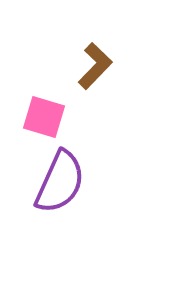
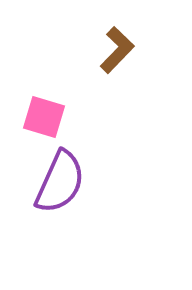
brown L-shape: moved 22 px right, 16 px up
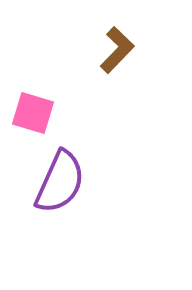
pink square: moved 11 px left, 4 px up
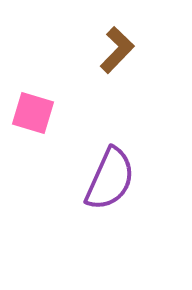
purple semicircle: moved 50 px right, 3 px up
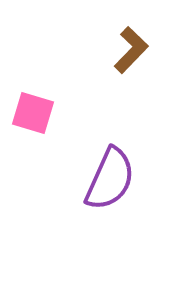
brown L-shape: moved 14 px right
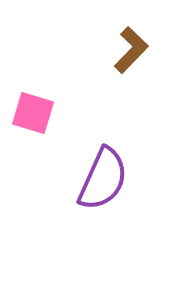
purple semicircle: moved 7 px left
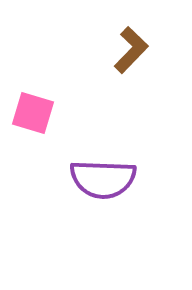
purple semicircle: rotated 68 degrees clockwise
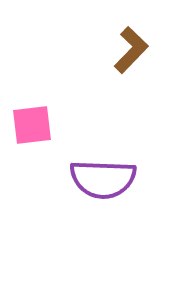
pink square: moved 1 px left, 12 px down; rotated 24 degrees counterclockwise
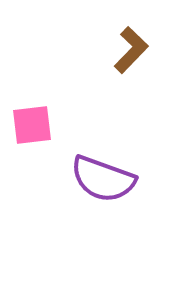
purple semicircle: rotated 18 degrees clockwise
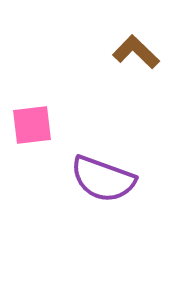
brown L-shape: moved 5 px right, 2 px down; rotated 90 degrees counterclockwise
